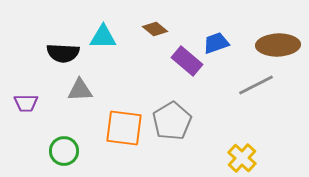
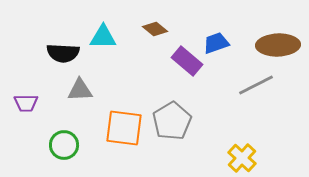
green circle: moved 6 px up
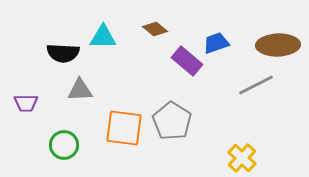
gray pentagon: rotated 9 degrees counterclockwise
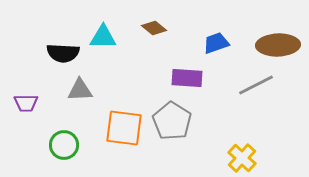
brown diamond: moved 1 px left, 1 px up
purple rectangle: moved 17 px down; rotated 36 degrees counterclockwise
